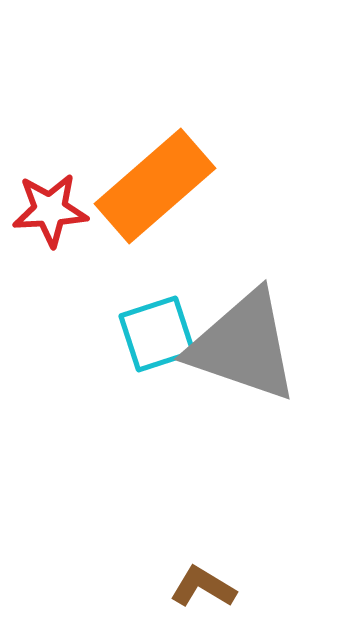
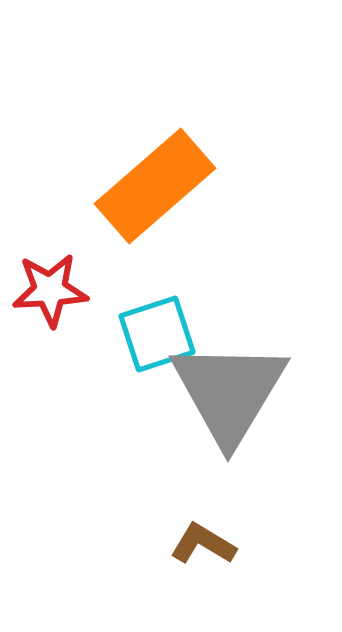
red star: moved 80 px down
gray triangle: moved 14 px left, 46 px down; rotated 42 degrees clockwise
brown L-shape: moved 43 px up
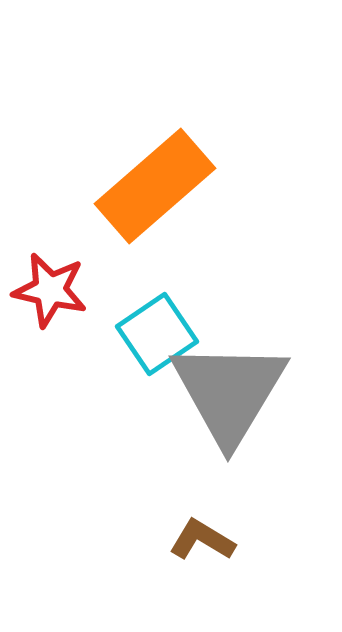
red star: rotated 16 degrees clockwise
cyan square: rotated 16 degrees counterclockwise
brown L-shape: moved 1 px left, 4 px up
